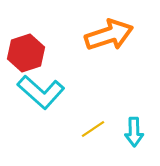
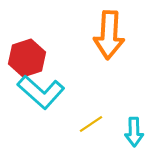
orange arrow: rotated 111 degrees clockwise
red hexagon: moved 1 px right, 5 px down
yellow line: moved 2 px left, 5 px up
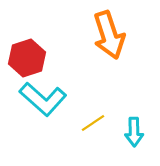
orange arrow: rotated 21 degrees counterclockwise
cyan L-shape: moved 2 px right, 7 px down
yellow line: moved 2 px right, 1 px up
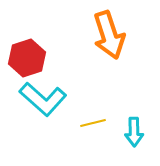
yellow line: rotated 20 degrees clockwise
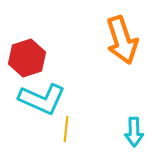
orange arrow: moved 13 px right, 5 px down
cyan L-shape: moved 1 px left; rotated 18 degrees counterclockwise
yellow line: moved 27 px left, 6 px down; rotated 70 degrees counterclockwise
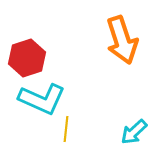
cyan arrow: rotated 48 degrees clockwise
